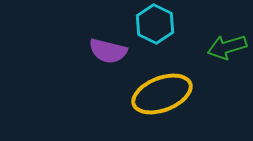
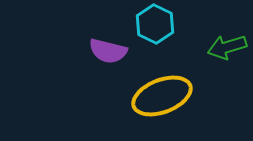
yellow ellipse: moved 2 px down
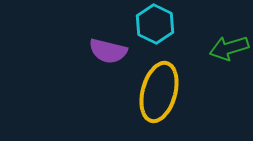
green arrow: moved 2 px right, 1 px down
yellow ellipse: moved 3 px left, 4 px up; rotated 54 degrees counterclockwise
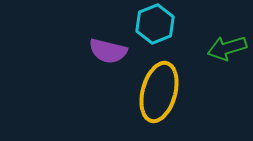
cyan hexagon: rotated 12 degrees clockwise
green arrow: moved 2 px left
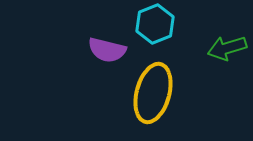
purple semicircle: moved 1 px left, 1 px up
yellow ellipse: moved 6 px left, 1 px down
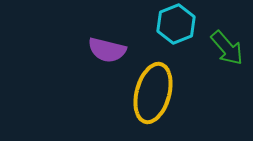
cyan hexagon: moved 21 px right
green arrow: rotated 114 degrees counterclockwise
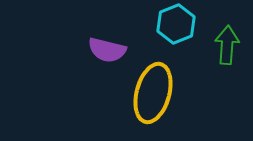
green arrow: moved 3 px up; rotated 135 degrees counterclockwise
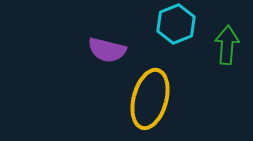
yellow ellipse: moved 3 px left, 6 px down
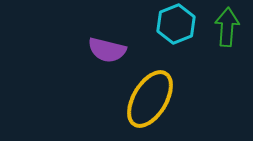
green arrow: moved 18 px up
yellow ellipse: rotated 16 degrees clockwise
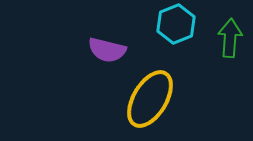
green arrow: moved 3 px right, 11 px down
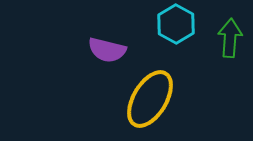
cyan hexagon: rotated 9 degrees counterclockwise
